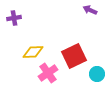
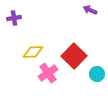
red square: rotated 20 degrees counterclockwise
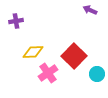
purple cross: moved 2 px right, 3 px down
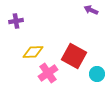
purple arrow: moved 1 px right
red square: rotated 15 degrees counterclockwise
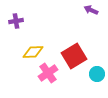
red square: rotated 30 degrees clockwise
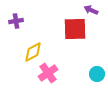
yellow diamond: rotated 25 degrees counterclockwise
red square: moved 1 px right, 27 px up; rotated 30 degrees clockwise
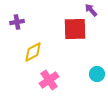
purple arrow: rotated 24 degrees clockwise
purple cross: moved 1 px right, 1 px down
pink cross: moved 1 px right, 7 px down
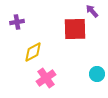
purple arrow: moved 1 px right, 1 px down
pink cross: moved 3 px left, 2 px up
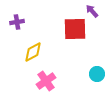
pink cross: moved 3 px down
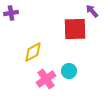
purple cross: moved 6 px left, 9 px up
cyan circle: moved 28 px left, 3 px up
pink cross: moved 2 px up
